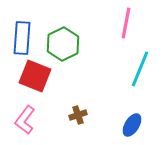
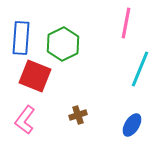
blue rectangle: moved 1 px left
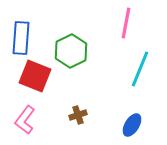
green hexagon: moved 8 px right, 7 px down
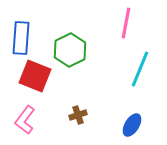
green hexagon: moved 1 px left, 1 px up
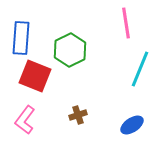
pink line: rotated 20 degrees counterclockwise
blue ellipse: rotated 25 degrees clockwise
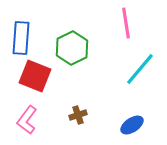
green hexagon: moved 2 px right, 2 px up
cyan line: rotated 18 degrees clockwise
pink L-shape: moved 2 px right
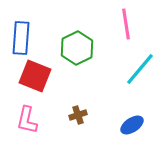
pink line: moved 1 px down
green hexagon: moved 5 px right
pink L-shape: rotated 24 degrees counterclockwise
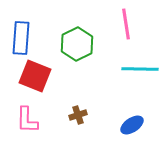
green hexagon: moved 4 px up
cyan line: rotated 51 degrees clockwise
pink L-shape: rotated 12 degrees counterclockwise
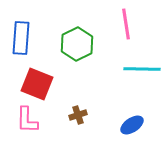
cyan line: moved 2 px right
red square: moved 2 px right, 8 px down
